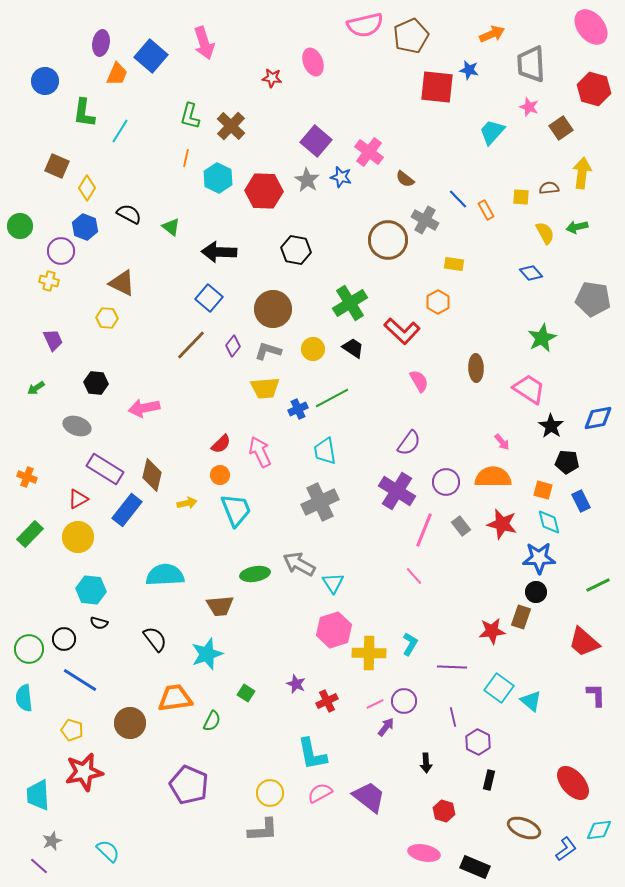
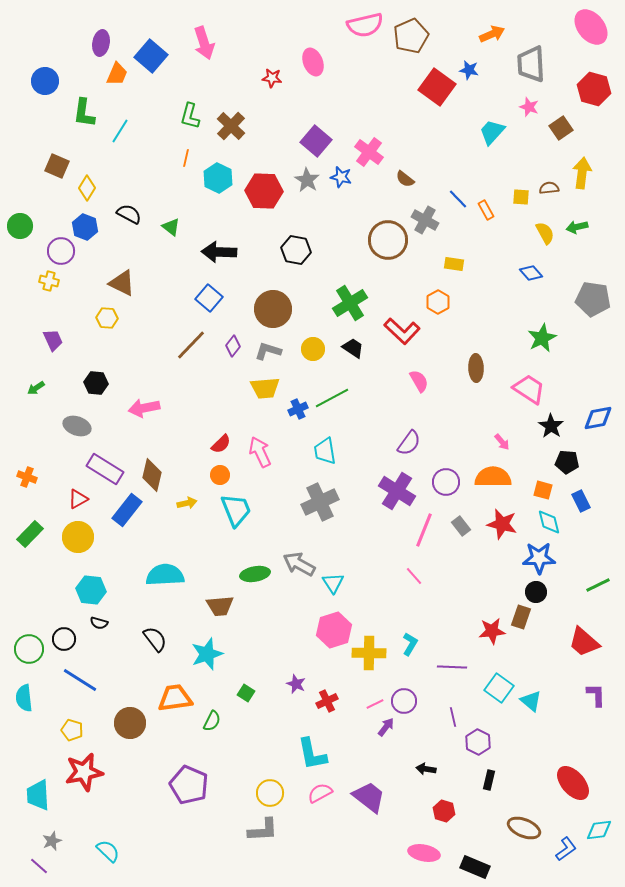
red square at (437, 87): rotated 30 degrees clockwise
black arrow at (426, 763): moved 6 px down; rotated 102 degrees clockwise
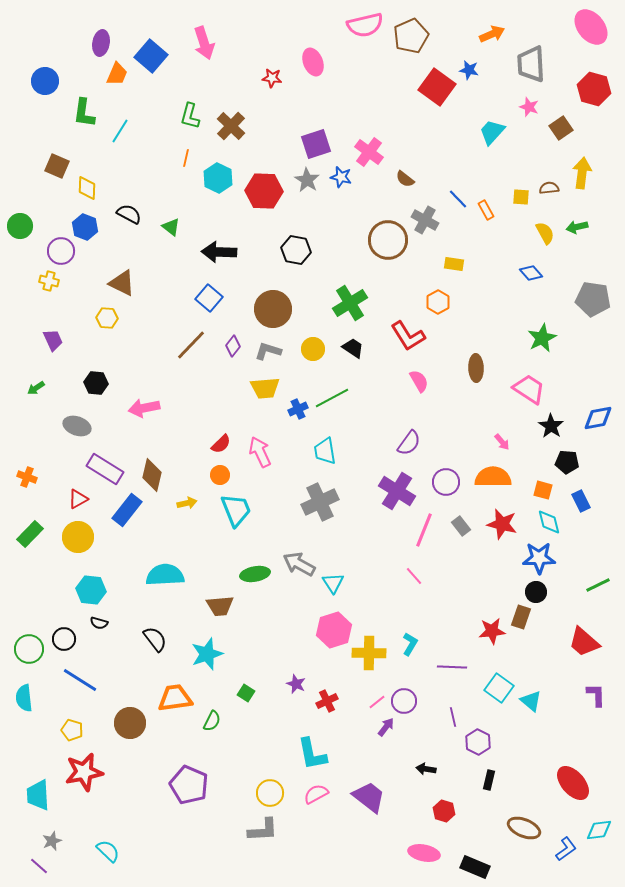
purple square at (316, 141): moved 3 px down; rotated 32 degrees clockwise
yellow diamond at (87, 188): rotated 30 degrees counterclockwise
red L-shape at (402, 331): moved 6 px right, 5 px down; rotated 15 degrees clockwise
pink line at (375, 704): moved 2 px right, 2 px up; rotated 12 degrees counterclockwise
pink semicircle at (320, 793): moved 4 px left, 1 px down
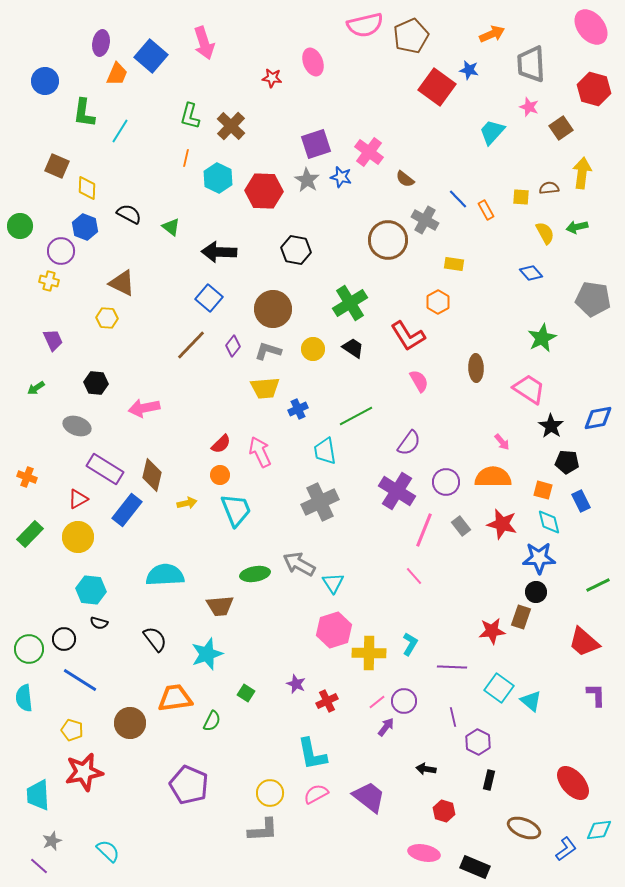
green line at (332, 398): moved 24 px right, 18 px down
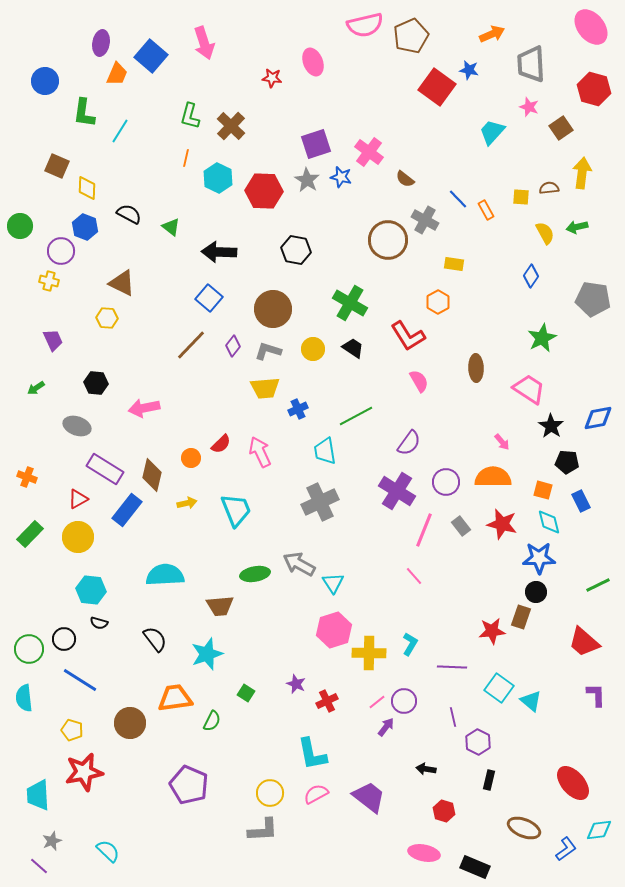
blue diamond at (531, 273): moved 3 px down; rotated 75 degrees clockwise
green cross at (350, 303): rotated 28 degrees counterclockwise
orange circle at (220, 475): moved 29 px left, 17 px up
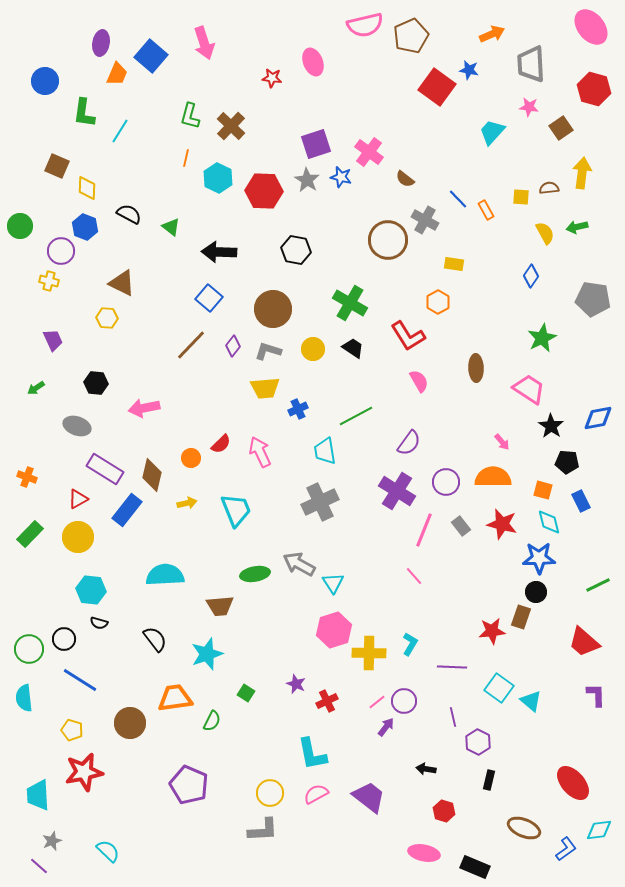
pink star at (529, 107): rotated 12 degrees counterclockwise
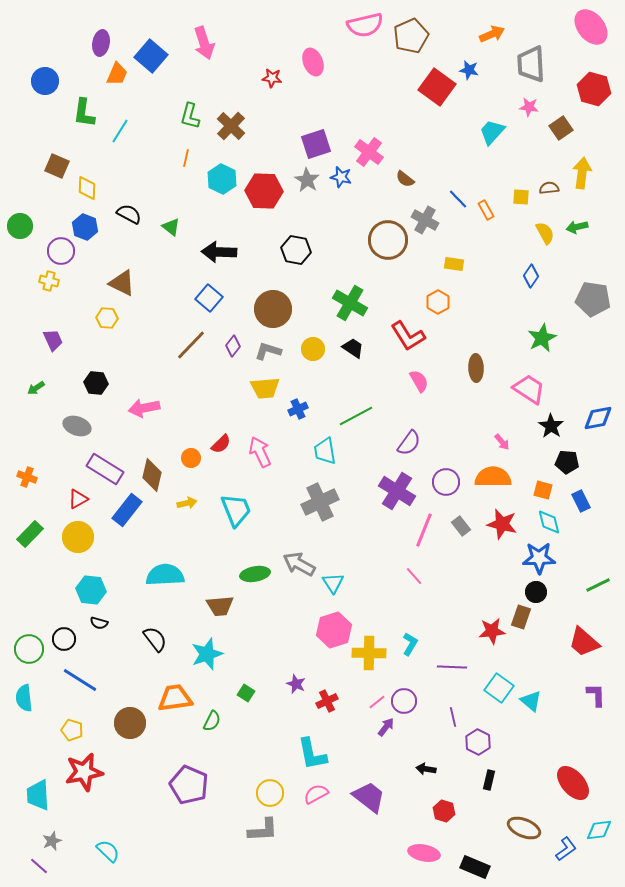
cyan hexagon at (218, 178): moved 4 px right, 1 px down
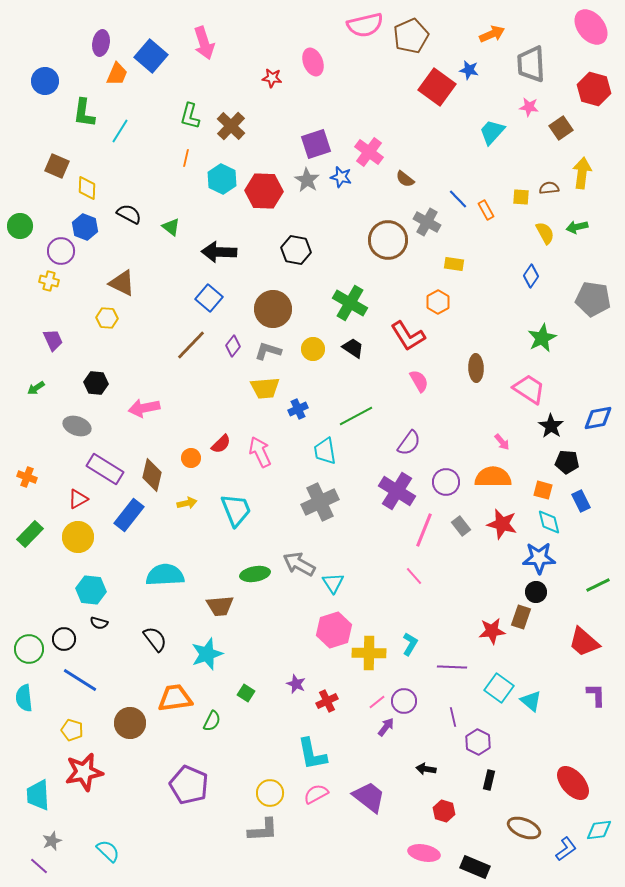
gray cross at (425, 220): moved 2 px right, 2 px down
blue rectangle at (127, 510): moved 2 px right, 5 px down
